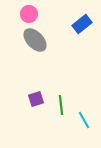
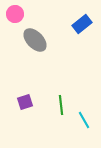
pink circle: moved 14 px left
purple square: moved 11 px left, 3 px down
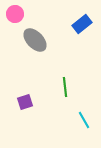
green line: moved 4 px right, 18 px up
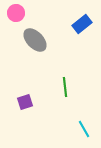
pink circle: moved 1 px right, 1 px up
cyan line: moved 9 px down
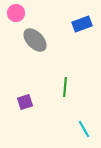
blue rectangle: rotated 18 degrees clockwise
green line: rotated 12 degrees clockwise
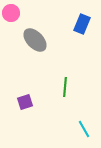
pink circle: moved 5 px left
blue rectangle: rotated 48 degrees counterclockwise
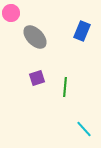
blue rectangle: moved 7 px down
gray ellipse: moved 3 px up
purple square: moved 12 px right, 24 px up
cyan line: rotated 12 degrees counterclockwise
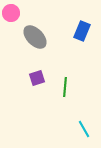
cyan line: rotated 12 degrees clockwise
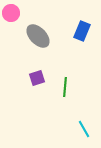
gray ellipse: moved 3 px right, 1 px up
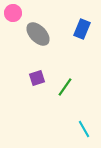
pink circle: moved 2 px right
blue rectangle: moved 2 px up
gray ellipse: moved 2 px up
green line: rotated 30 degrees clockwise
